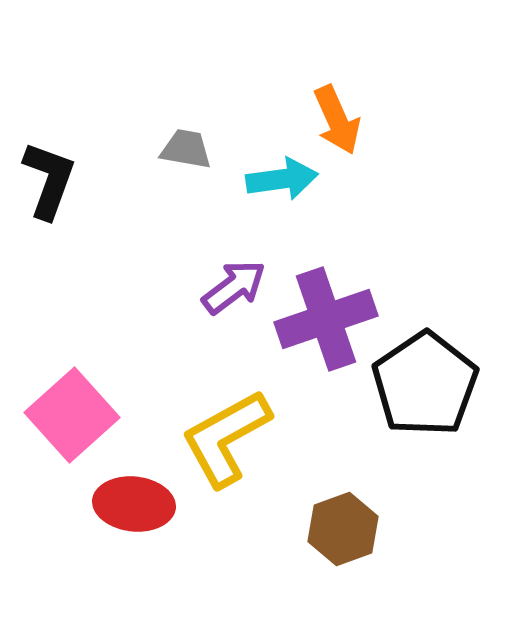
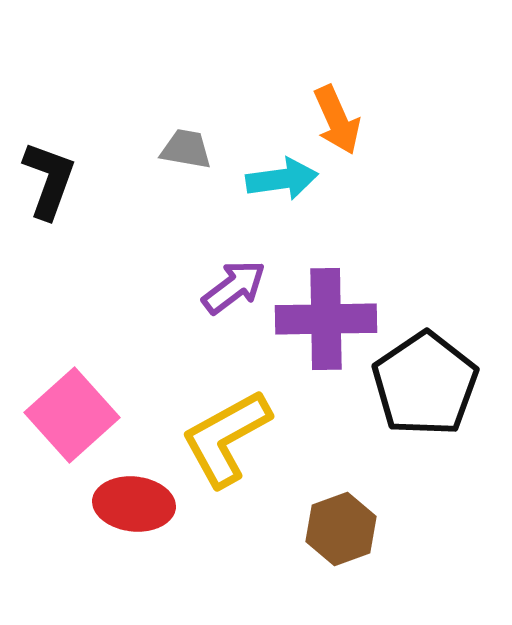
purple cross: rotated 18 degrees clockwise
brown hexagon: moved 2 px left
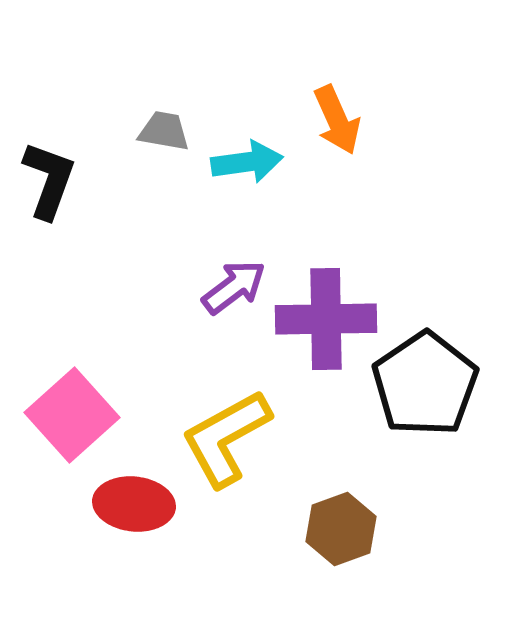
gray trapezoid: moved 22 px left, 18 px up
cyan arrow: moved 35 px left, 17 px up
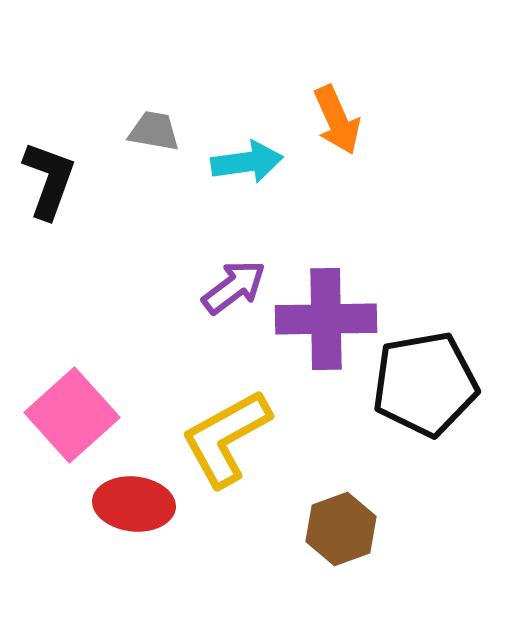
gray trapezoid: moved 10 px left
black pentagon: rotated 24 degrees clockwise
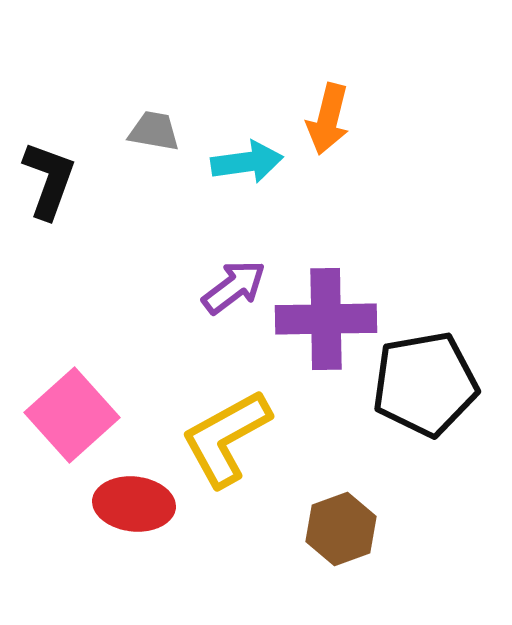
orange arrow: moved 9 px left, 1 px up; rotated 38 degrees clockwise
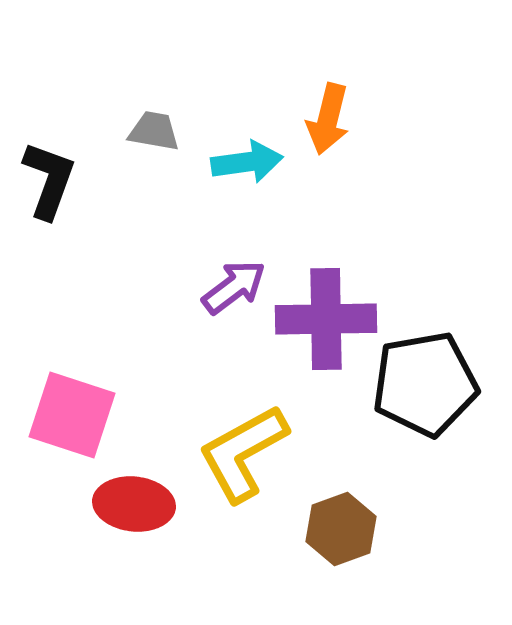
pink square: rotated 30 degrees counterclockwise
yellow L-shape: moved 17 px right, 15 px down
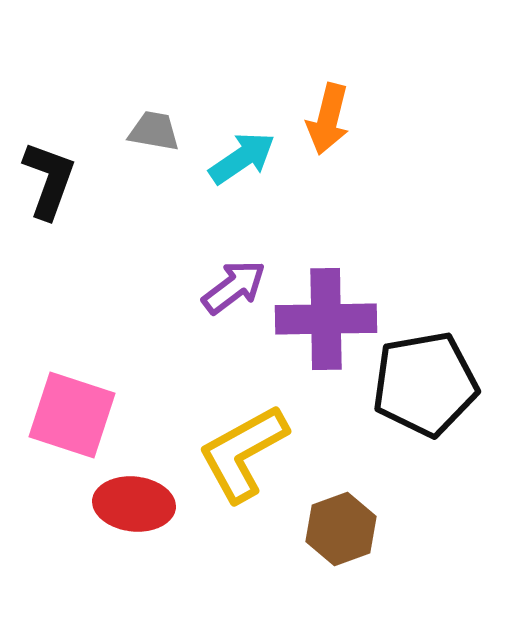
cyan arrow: moved 5 px left, 4 px up; rotated 26 degrees counterclockwise
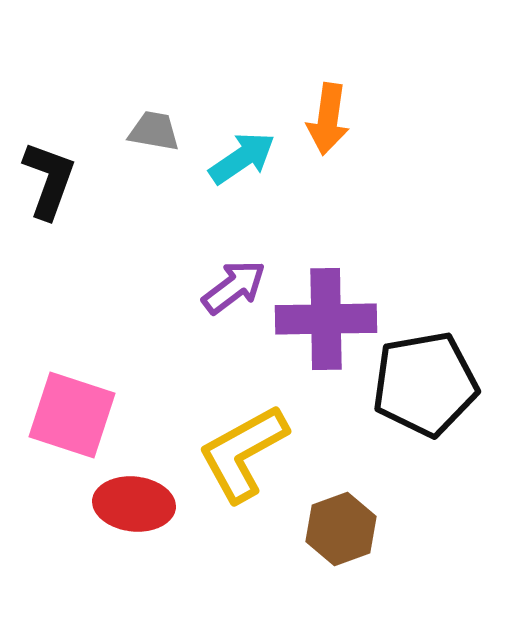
orange arrow: rotated 6 degrees counterclockwise
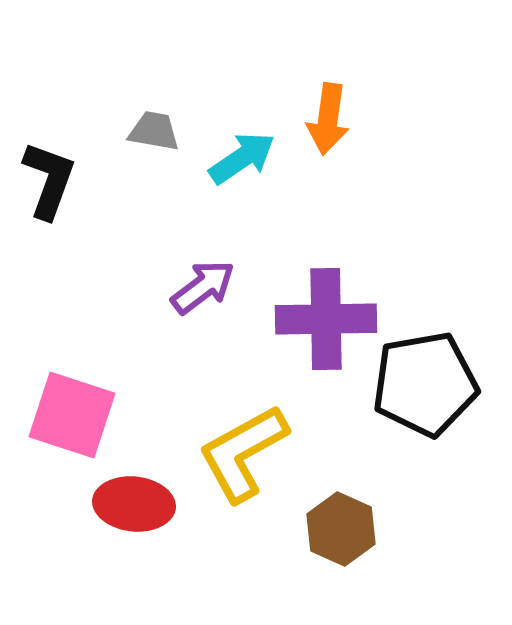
purple arrow: moved 31 px left
brown hexagon: rotated 16 degrees counterclockwise
